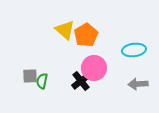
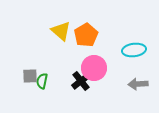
yellow triangle: moved 4 px left, 1 px down
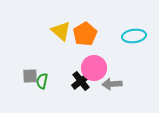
orange pentagon: moved 1 px left, 1 px up
cyan ellipse: moved 14 px up
gray arrow: moved 26 px left
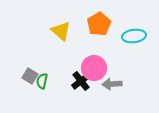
orange pentagon: moved 14 px right, 10 px up
gray square: rotated 35 degrees clockwise
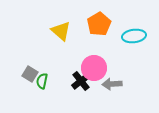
gray square: moved 2 px up
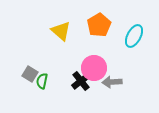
orange pentagon: moved 1 px down
cyan ellipse: rotated 55 degrees counterclockwise
gray arrow: moved 2 px up
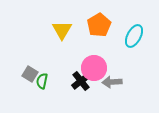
yellow triangle: moved 1 px right, 1 px up; rotated 20 degrees clockwise
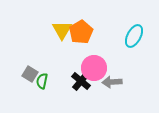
orange pentagon: moved 18 px left, 7 px down
black cross: rotated 12 degrees counterclockwise
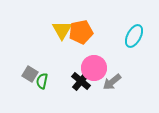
orange pentagon: rotated 20 degrees clockwise
gray arrow: rotated 36 degrees counterclockwise
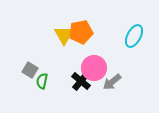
yellow triangle: moved 2 px right, 5 px down
gray square: moved 4 px up
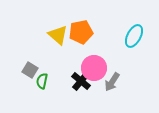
yellow triangle: moved 6 px left; rotated 20 degrees counterclockwise
gray arrow: rotated 18 degrees counterclockwise
